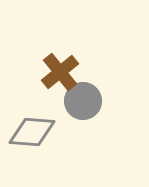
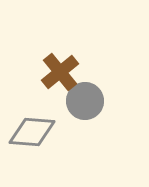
gray circle: moved 2 px right
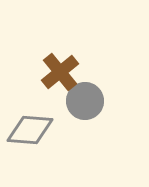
gray diamond: moved 2 px left, 2 px up
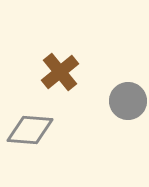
gray circle: moved 43 px right
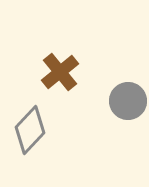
gray diamond: rotated 51 degrees counterclockwise
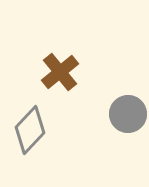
gray circle: moved 13 px down
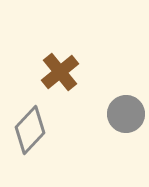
gray circle: moved 2 px left
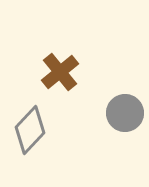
gray circle: moved 1 px left, 1 px up
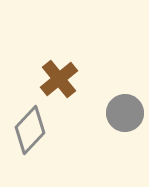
brown cross: moved 1 px left, 7 px down
